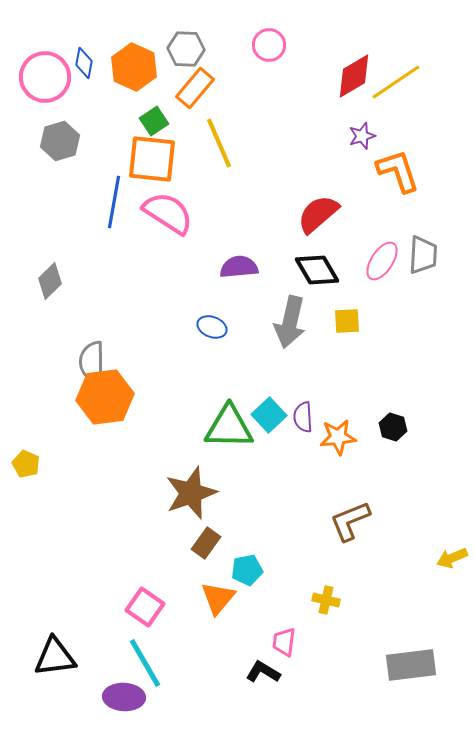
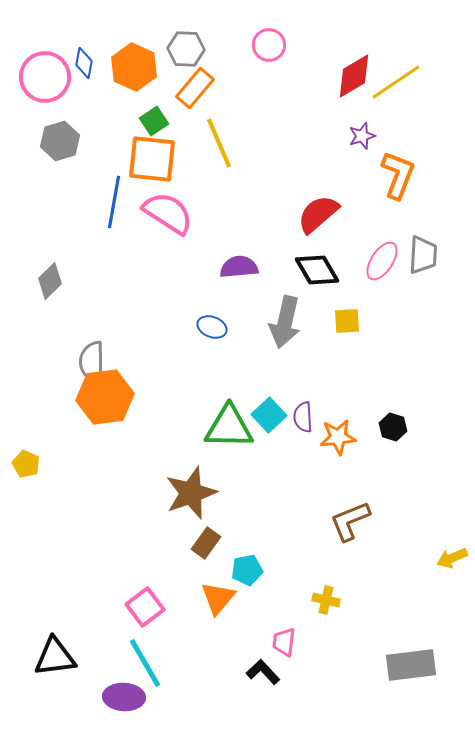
orange L-shape at (398, 171): moved 4 px down; rotated 39 degrees clockwise
gray arrow at (290, 322): moved 5 px left
pink square at (145, 607): rotated 18 degrees clockwise
black L-shape at (263, 672): rotated 16 degrees clockwise
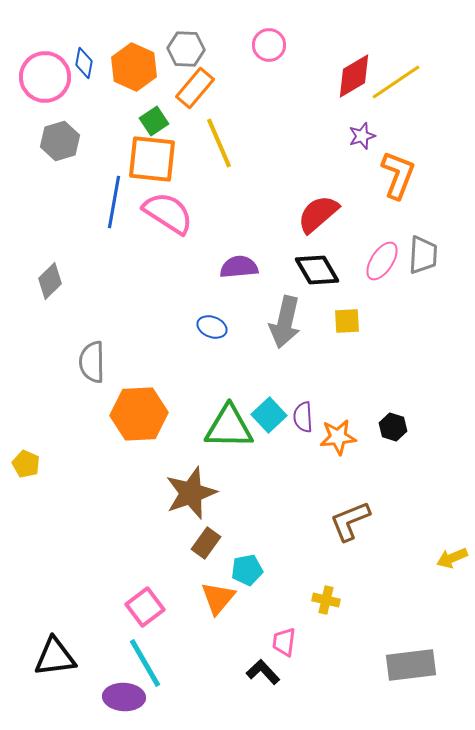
orange hexagon at (105, 397): moved 34 px right, 17 px down; rotated 4 degrees clockwise
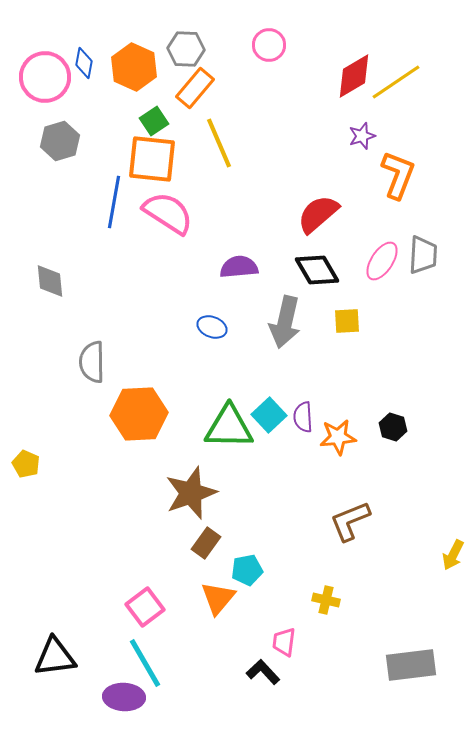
gray diamond at (50, 281): rotated 51 degrees counterclockwise
yellow arrow at (452, 558): moved 1 px right, 3 px up; rotated 40 degrees counterclockwise
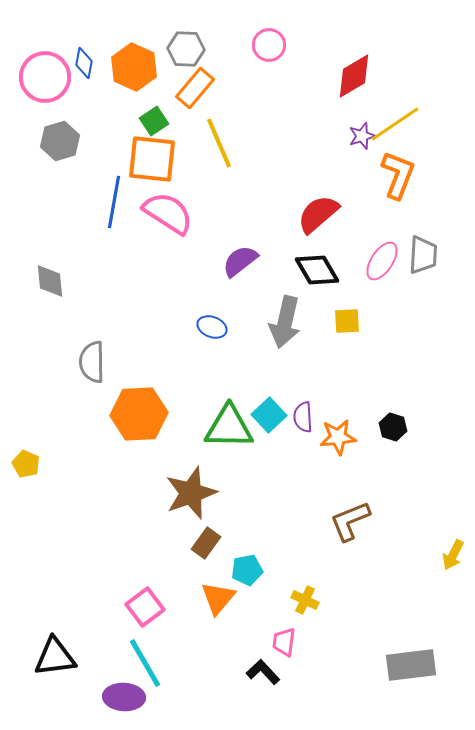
yellow line at (396, 82): moved 1 px left, 42 px down
purple semicircle at (239, 267): moved 1 px right, 6 px up; rotated 33 degrees counterclockwise
yellow cross at (326, 600): moved 21 px left; rotated 12 degrees clockwise
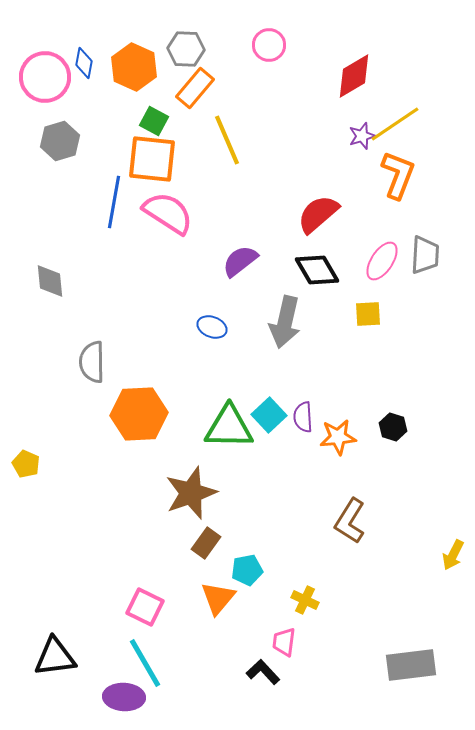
green square at (154, 121): rotated 28 degrees counterclockwise
yellow line at (219, 143): moved 8 px right, 3 px up
gray trapezoid at (423, 255): moved 2 px right
yellow square at (347, 321): moved 21 px right, 7 px up
brown L-shape at (350, 521): rotated 36 degrees counterclockwise
pink square at (145, 607): rotated 27 degrees counterclockwise
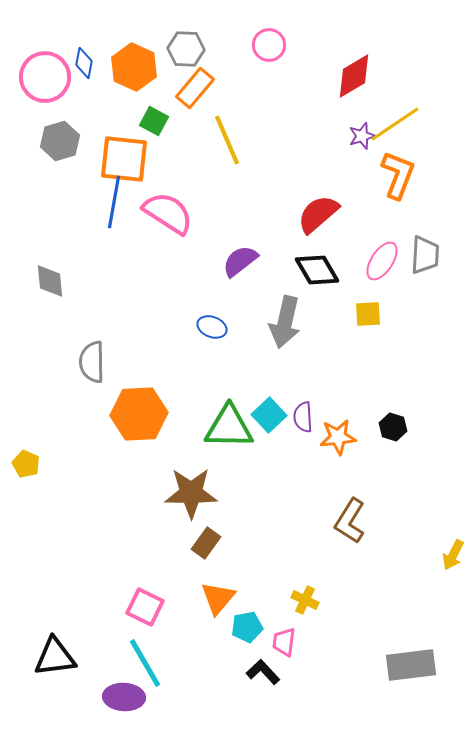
orange square at (152, 159): moved 28 px left
brown star at (191, 493): rotated 20 degrees clockwise
cyan pentagon at (247, 570): moved 57 px down
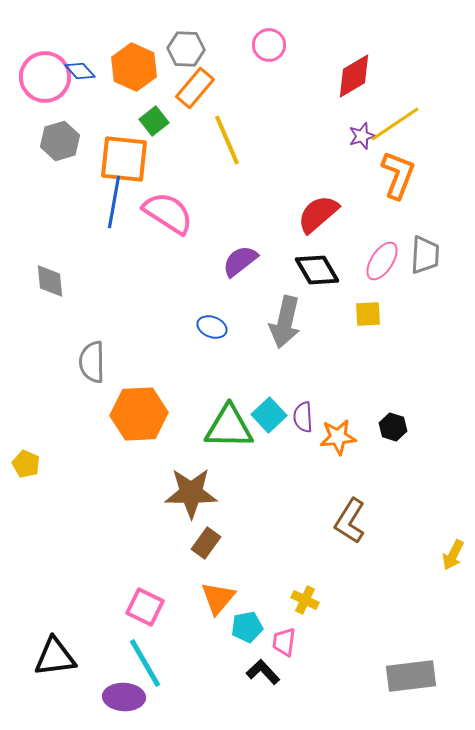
blue diamond at (84, 63): moved 4 px left, 8 px down; rotated 52 degrees counterclockwise
green square at (154, 121): rotated 24 degrees clockwise
gray rectangle at (411, 665): moved 11 px down
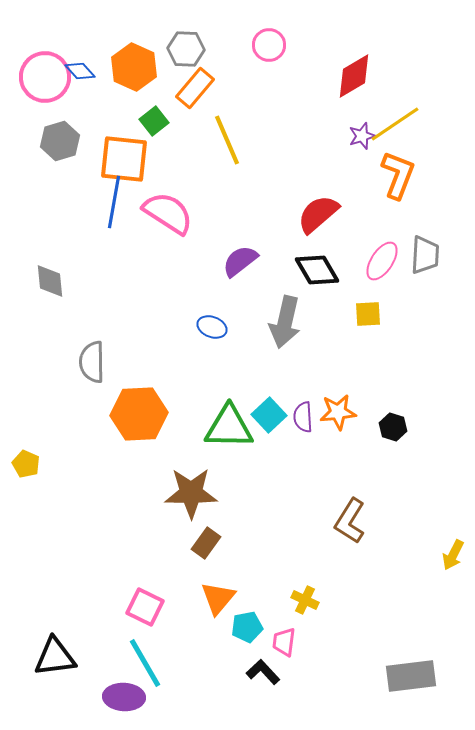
orange star at (338, 437): moved 25 px up
